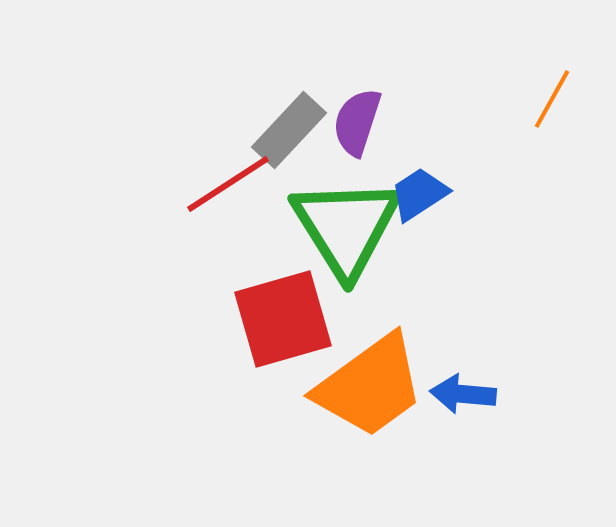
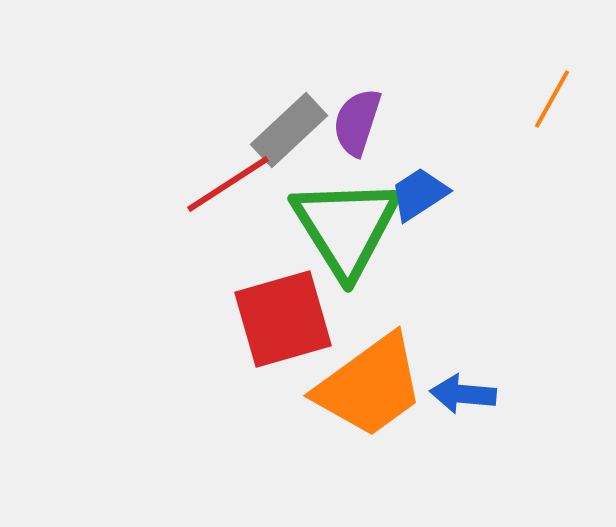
gray rectangle: rotated 4 degrees clockwise
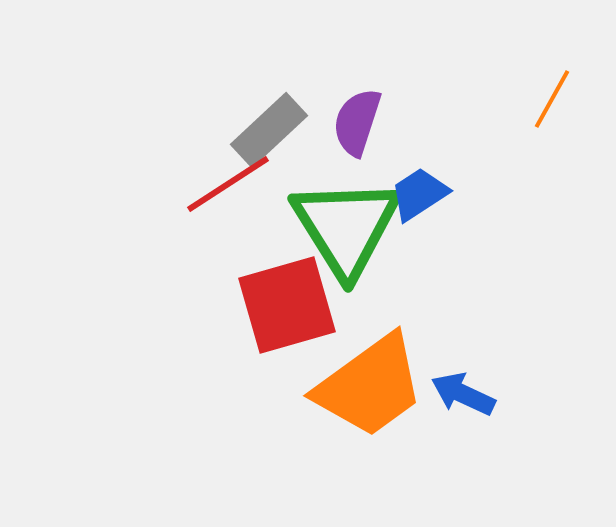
gray rectangle: moved 20 px left
red square: moved 4 px right, 14 px up
blue arrow: rotated 20 degrees clockwise
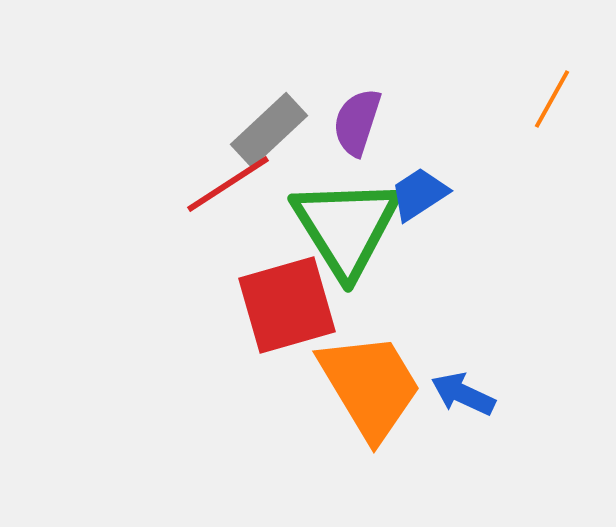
orange trapezoid: rotated 85 degrees counterclockwise
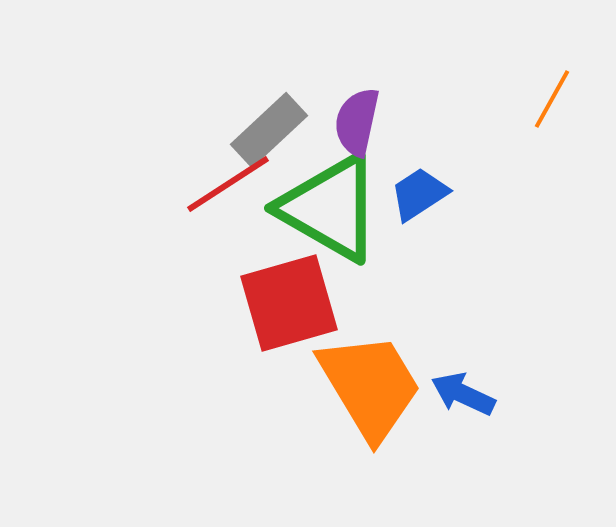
purple semicircle: rotated 6 degrees counterclockwise
green triangle: moved 16 px left, 19 px up; rotated 28 degrees counterclockwise
red square: moved 2 px right, 2 px up
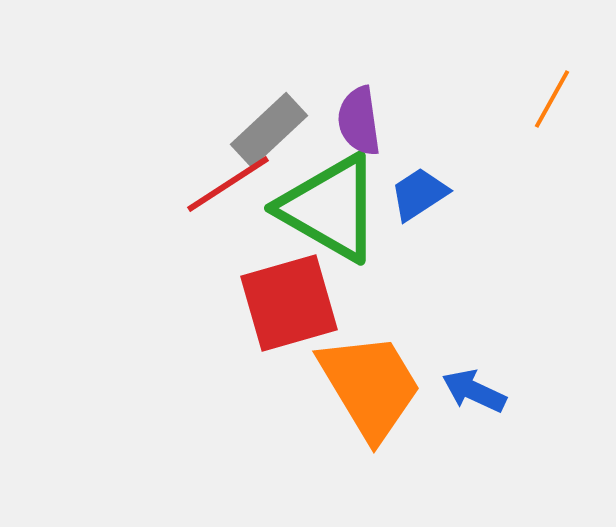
purple semicircle: moved 2 px right, 1 px up; rotated 20 degrees counterclockwise
blue arrow: moved 11 px right, 3 px up
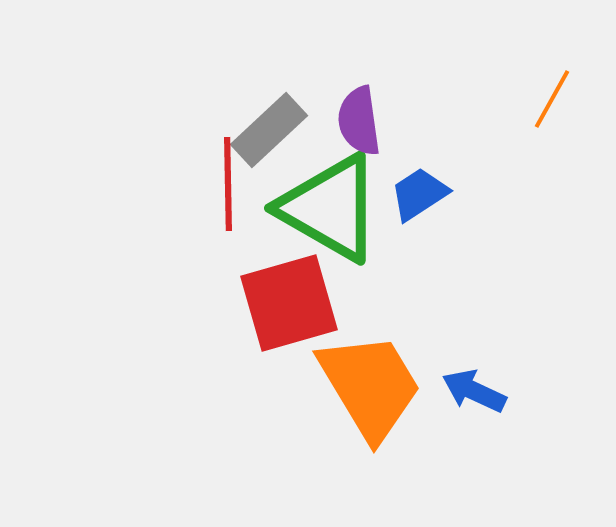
red line: rotated 58 degrees counterclockwise
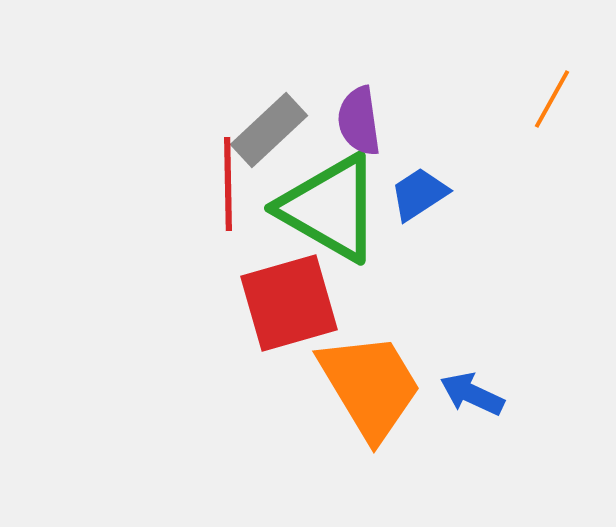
blue arrow: moved 2 px left, 3 px down
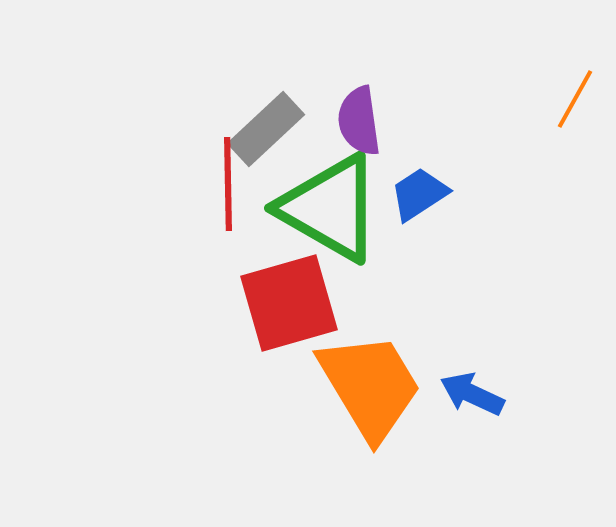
orange line: moved 23 px right
gray rectangle: moved 3 px left, 1 px up
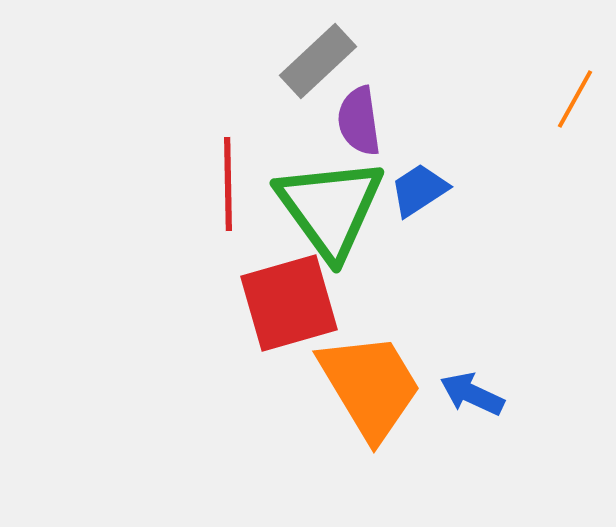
gray rectangle: moved 52 px right, 68 px up
blue trapezoid: moved 4 px up
green triangle: rotated 24 degrees clockwise
